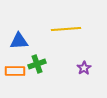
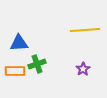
yellow line: moved 19 px right, 1 px down
blue triangle: moved 2 px down
purple star: moved 1 px left, 1 px down
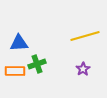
yellow line: moved 6 px down; rotated 12 degrees counterclockwise
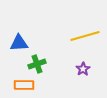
orange rectangle: moved 9 px right, 14 px down
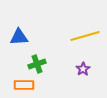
blue triangle: moved 6 px up
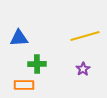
blue triangle: moved 1 px down
green cross: rotated 18 degrees clockwise
